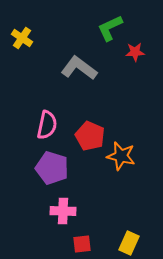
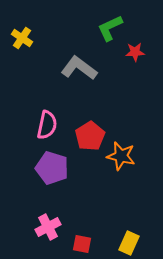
red pentagon: rotated 16 degrees clockwise
pink cross: moved 15 px left, 16 px down; rotated 30 degrees counterclockwise
red square: rotated 18 degrees clockwise
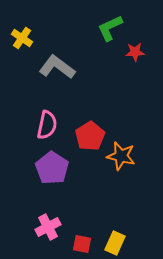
gray L-shape: moved 22 px left, 1 px up
purple pentagon: rotated 16 degrees clockwise
yellow rectangle: moved 14 px left
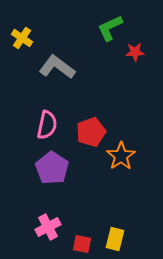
red pentagon: moved 1 px right, 4 px up; rotated 12 degrees clockwise
orange star: rotated 24 degrees clockwise
yellow rectangle: moved 4 px up; rotated 10 degrees counterclockwise
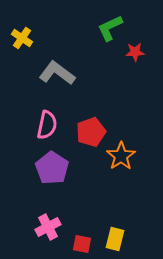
gray L-shape: moved 6 px down
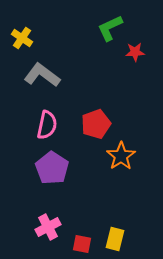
gray L-shape: moved 15 px left, 2 px down
red pentagon: moved 5 px right, 8 px up
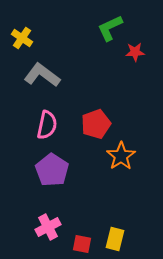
purple pentagon: moved 2 px down
